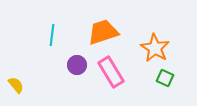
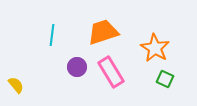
purple circle: moved 2 px down
green square: moved 1 px down
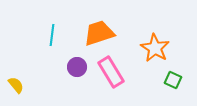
orange trapezoid: moved 4 px left, 1 px down
green square: moved 8 px right, 1 px down
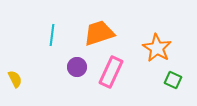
orange star: moved 2 px right
pink rectangle: rotated 56 degrees clockwise
yellow semicircle: moved 1 px left, 6 px up; rotated 12 degrees clockwise
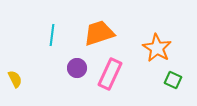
purple circle: moved 1 px down
pink rectangle: moved 1 px left, 2 px down
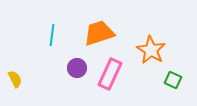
orange star: moved 6 px left, 2 px down
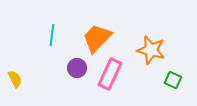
orange trapezoid: moved 2 px left, 5 px down; rotated 28 degrees counterclockwise
orange star: rotated 16 degrees counterclockwise
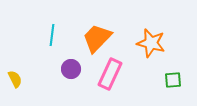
orange star: moved 7 px up
purple circle: moved 6 px left, 1 px down
green square: rotated 30 degrees counterclockwise
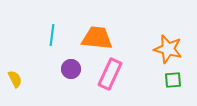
orange trapezoid: rotated 52 degrees clockwise
orange star: moved 17 px right, 6 px down
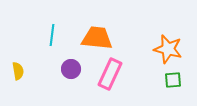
yellow semicircle: moved 3 px right, 8 px up; rotated 18 degrees clockwise
